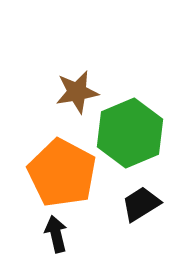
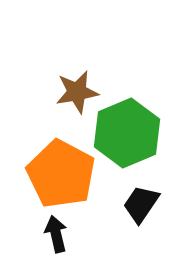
green hexagon: moved 3 px left
orange pentagon: moved 1 px left, 1 px down
black trapezoid: rotated 24 degrees counterclockwise
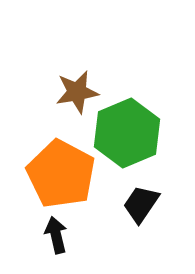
black arrow: moved 1 px down
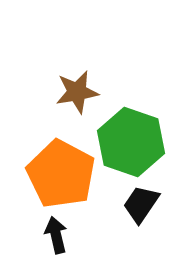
green hexagon: moved 4 px right, 9 px down; rotated 18 degrees counterclockwise
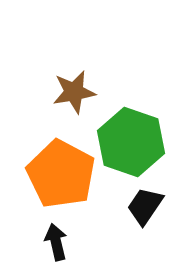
brown star: moved 3 px left
black trapezoid: moved 4 px right, 2 px down
black arrow: moved 7 px down
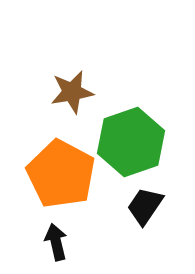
brown star: moved 2 px left
green hexagon: rotated 22 degrees clockwise
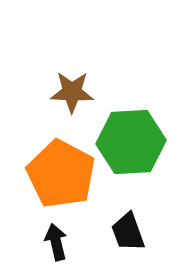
brown star: rotated 12 degrees clockwise
green hexagon: rotated 16 degrees clockwise
black trapezoid: moved 17 px left, 26 px down; rotated 54 degrees counterclockwise
